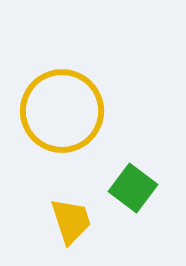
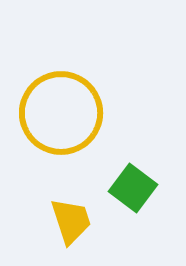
yellow circle: moved 1 px left, 2 px down
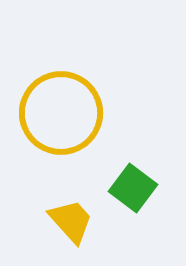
yellow trapezoid: rotated 24 degrees counterclockwise
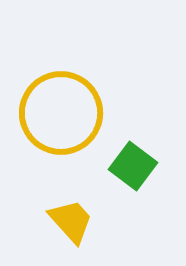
green square: moved 22 px up
